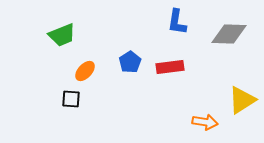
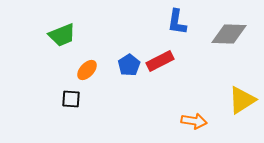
blue pentagon: moved 1 px left, 3 px down
red rectangle: moved 10 px left, 6 px up; rotated 20 degrees counterclockwise
orange ellipse: moved 2 px right, 1 px up
orange arrow: moved 11 px left, 1 px up
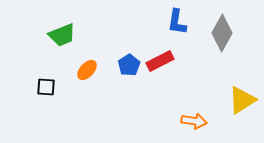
gray diamond: moved 7 px left, 1 px up; rotated 63 degrees counterclockwise
black square: moved 25 px left, 12 px up
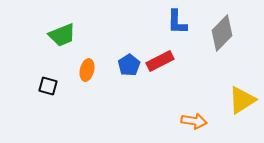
blue L-shape: rotated 8 degrees counterclockwise
gray diamond: rotated 15 degrees clockwise
orange ellipse: rotated 30 degrees counterclockwise
black square: moved 2 px right, 1 px up; rotated 12 degrees clockwise
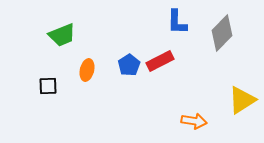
black square: rotated 18 degrees counterclockwise
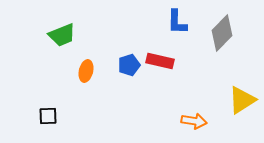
red rectangle: rotated 40 degrees clockwise
blue pentagon: rotated 15 degrees clockwise
orange ellipse: moved 1 px left, 1 px down
black square: moved 30 px down
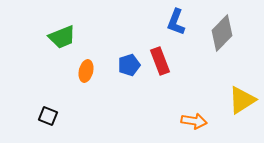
blue L-shape: moved 1 px left; rotated 20 degrees clockwise
green trapezoid: moved 2 px down
red rectangle: rotated 56 degrees clockwise
black square: rotated 24 degrees clockwise
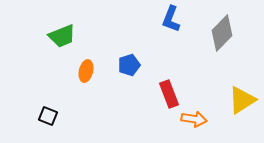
blue L-shape: moved 5 px left, 3 px up
green trapezoid: moved 1 px up
red rectangle: moved 9 px right, 33 px down
orange arrow: moved 2 px up
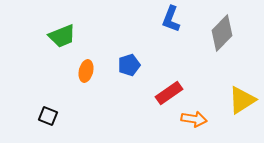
red rectangle: moved 1 px up; rotated 76 degrees clockwise
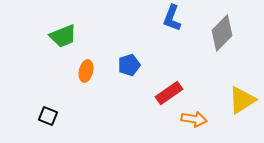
blue L-shape: moved 1 px right, 1 px up
green trapezoid: moved 1 px right
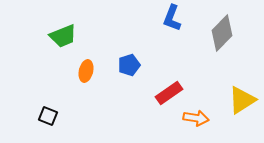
orange arrow: moved 2 px right, 1 px up
